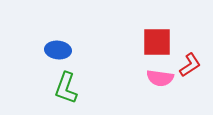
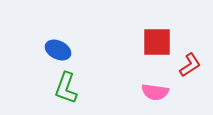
blue ellipse: rotated 20 degrees clockwise
pink semicircle: moved 5 px left, 14 px down
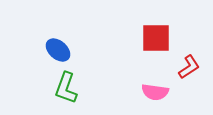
red square: moved 1 px left, 4 px up
blue ellipse: rotated 15 degrees clockwise
red L-shape: moved 1 px left, 2 px down
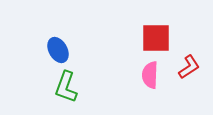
blue ellipse: rotated 20 degrees clockwise
green L-shape: moved 1 px up
pink semicircle: moved 5 px left, 17 px up; rotated 84 degrees clockwise
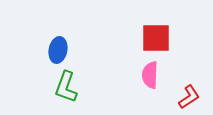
blue ellipse: rotated 40 degrees clockwise
red L-shape: moved 30 px down
